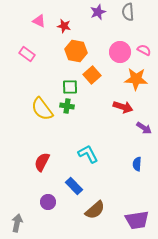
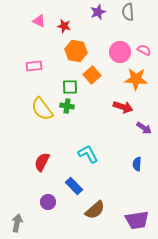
pink rectangle: moved 7 px right, 12 px down; rotated 42 degrees counterclockwise
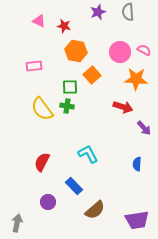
purple arrow: rotated 14 degrees clockwise
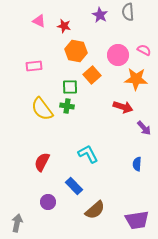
purple star: moved 2 px right, 3 px down; rotated 21 degrees counterclockwise
pink circle: moved 2 px left, 3 px down
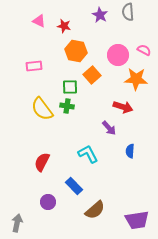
purple arrow: moved 35 px left
blue semicircle: moved 7 px left, 13 px up
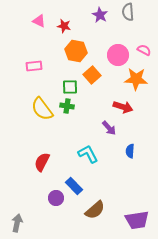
purple circle: moved 8 px right, 4 px up
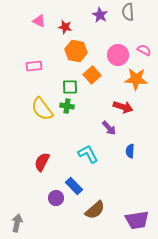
red star: moved 1 px right, 1 px down
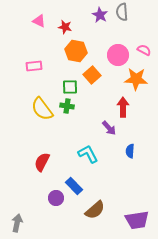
gray semicircle: moved 6 px left
red arrow: rotated 108 degrees counterclockwise
